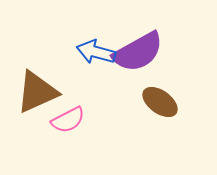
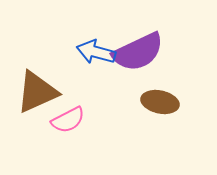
purple semicircle: rotated 4 degrees clockwise
brown ellipse: rotated 24 degrees counterclockwise
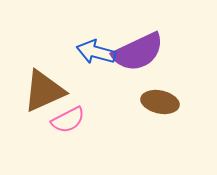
brown triangle: moved 7 px right, 1 px up
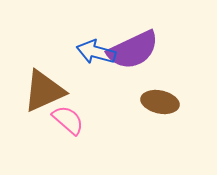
purple semicircle: moved 5 px left, 2 px up
pink semicircle: rotated 112 degrees counterclockwise
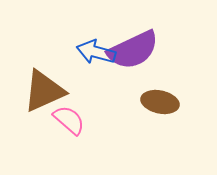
pink semicircle: moved 1 px right
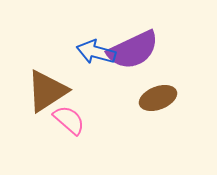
brown triangle: moved 3 px right; rotated 9 degrees counterclockwise
brown ellipse: moved 2 px left, 4 px up; rotated 33 degrees counterclockwise
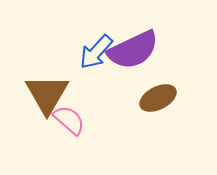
blue arrow: rotated 63 degrees counterclockwise
brown triangle: moved 3 px down; rotated 27 degrees counterclockwise
brown ellipse: rotated 6 degrees counterclockwise
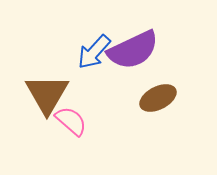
blue arrow: moved 2 px left
pink semicircle: moved 2 px right, 1 px down
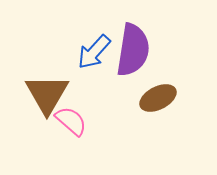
purple semicircle: rotated 56 degrees counterclockwise
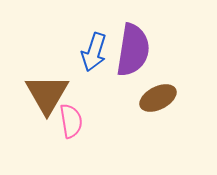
blue arrow: rotated 24 degrees counterclockwise
pink semicircle: rotated 40 degrees clockwise
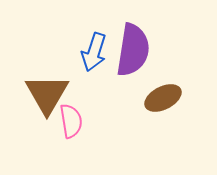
brown ellipse: moved 5 px right
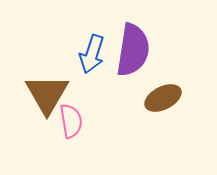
blue arrow: moved 2 px left, 2 px down
